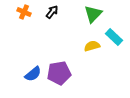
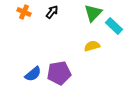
green triangle: moved 1 px up
cyan rectangle: moved 11 px up
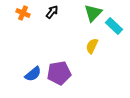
orange cross: moved 1 px left, 1 px down
yellow semicircle: rotated 49 degrees counterclockwise
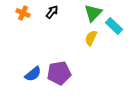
yellow semicircle: moved 1 px left, 8 px up
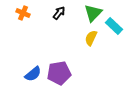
black arrow: moved 7 px right, 1 px down
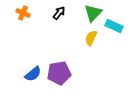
cyan rectangle: rotated 18 degrees counterclockwise
